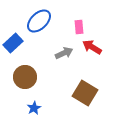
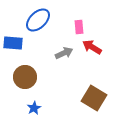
blue ellipse: moved 1 px left, 1 px up
blue rectangle: rotated 48 degrees clockwise
brown square: moved 9 px right, 5 px down
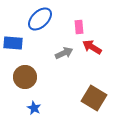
blue ellipse: moved 2 px right, 1 px up
blue star: rotated 16 degrees counterclockwise
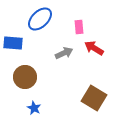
red arrow: moved 2 px right, 1 px down
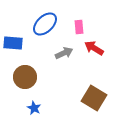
blue ellipse: moved 5 px right, 5 px down
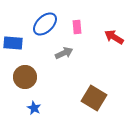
pink rectangle: moved 2 px left
red arrow: moved 20 px right, 11 px up
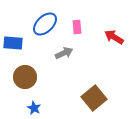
brown square: rotated 20 degrees clockwise
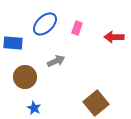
pink rectangle: moved 1 px down; rotated 24 degrees clockwise
red arrow: rotated 30 degrees counterclockwise
gray arrow: moved 8 px left, 8 px down
brown square: moved 2 px right, 5 px down
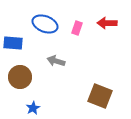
blue ellipse: rotated 65 degrees clockwise
red arrow: moved 7 px left, 14 px up
gray arrow: rotated 138 degrees counterclockwise
brown circle: moved 5 px left
brown square: moved 4 px right, 7 px up; rotated 30 degrees counterclockwise
blue star: moved 1 px left; rotated 16 degrees clockwise
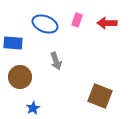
pink rectangle: moved 8 px up
gray arrow: rotated 126 degrees counterclockwise
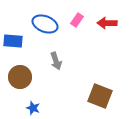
pink rectangle: rotated 16 degrees clockwise
blue rectangle: moved 2 px up
blue star: rotated 24 degrees counterclockwise
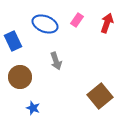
red arrow: rotated 108 degrees clockwise
blue rectangle: rotated 60 degrees clockwise
brown square: rotated 30 degrees clockwise
